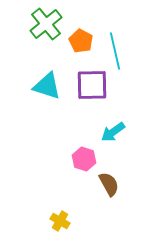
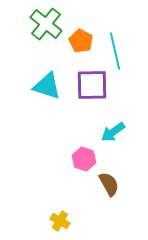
green cross: rotated 12 degrees counterclockwise
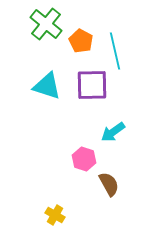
yellow cross: moved 5 px left, 6 px up
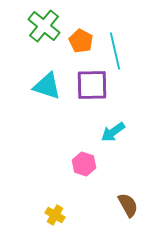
green cross: moved 2 px left, 2 px down
pink hexagon: moved 5 px down
brown semicircle: moved 19 px right, 21 px down
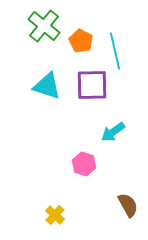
yellow cross: rotated 12 degrees clockwise
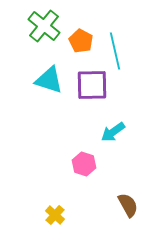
cyan triangle: moved 2 px right, 6 px up
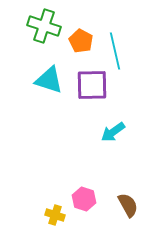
green cross: rotated 20 degrees counterclockwise
pink hexagon: moved 35 px down
yellow cross: rotated 24 degrees counterclockwise
